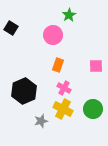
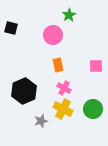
black square: rotated 16 degrees counterclockwise
orange rectangle: rotated 32 degrees counterclockwise
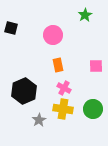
green star: moved 16 px right
yellow cross: rotated 18 degrees counterclockwise
gray star: moved 2 px left, 1 px up; rotated 16 degrees counterclockwise
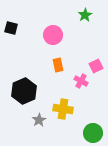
pink square: rotated 24 degrees counterclockwise
pink cross: moved 17 px right, 7 px up
green circle: moved 24 px down
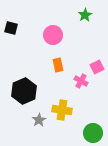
pink square: moved 1 px right, 1 px down
yellow cross: moved 1 px left, 1 px down
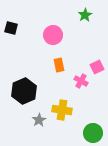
orange rectangle: moved 1 px right
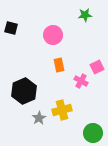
green star: rotated 24 degrees clockwise
yellow cross: rotated 24 degrees counterclockwise
gray star: moved 2 px up
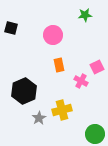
green circle: moved 2 px right, 1 px down
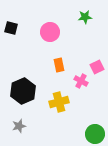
green star: moved 2 px down
pink circle: moved 3 px left, 3 px up
black hexagon: moved 1 px left
yellow cross: moved 3 px left, 8 px up
gray star: moved 20 px left, 8 px down; rotated 16 degrees clockwise
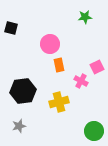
pink circle: moved 12 px down
black hexagon: rotated 15 degrees clockwise
green circle: moved 1 px left, 3 px up
